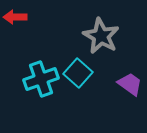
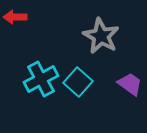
cyan square: moved 9 px down
cyan cross: rotated 8 degrees counterclockwise
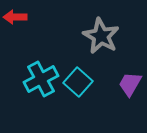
purple trapezoid: rotated 96 degrees counterclockwise
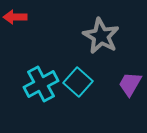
cyan cross: moved 5 px down
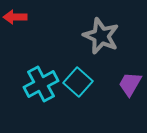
gray star: rotated 6 degrees counterclockwise
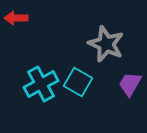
red arrow: moved 1 px right, 1 px down
gray star: moved 5 px right, 8 px down
cyan square: rotated 12 degrees counterclockwise
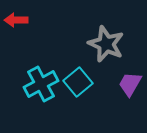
red arrow: moved 2 px down
cyan square: rotated 20 degrees clockwise
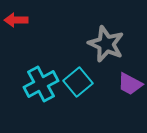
purple trapezoid: rotated 92 degrees counterclockwise
